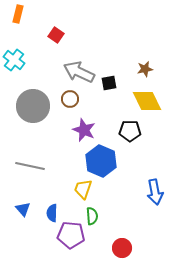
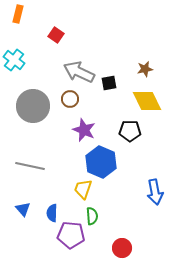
blue hexagon: moved 1 px down
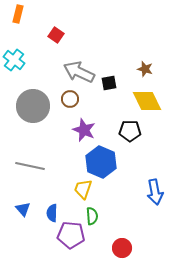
brown star: rotated 28 degrees clockwise
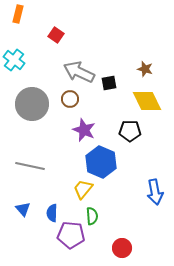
gray circle: moved 1 px left, 2 px up
yellow trapezoid: rotated 20 degrees clockwise
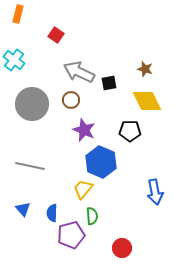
brown circle: moved 1 px right, 1 px down
purple pentagon: rotated 20 degrees counterclockwise
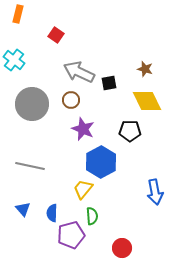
purple star: moved 1 px left, 1 px up
blue hexagon: rotated 8 degrees clockwise
